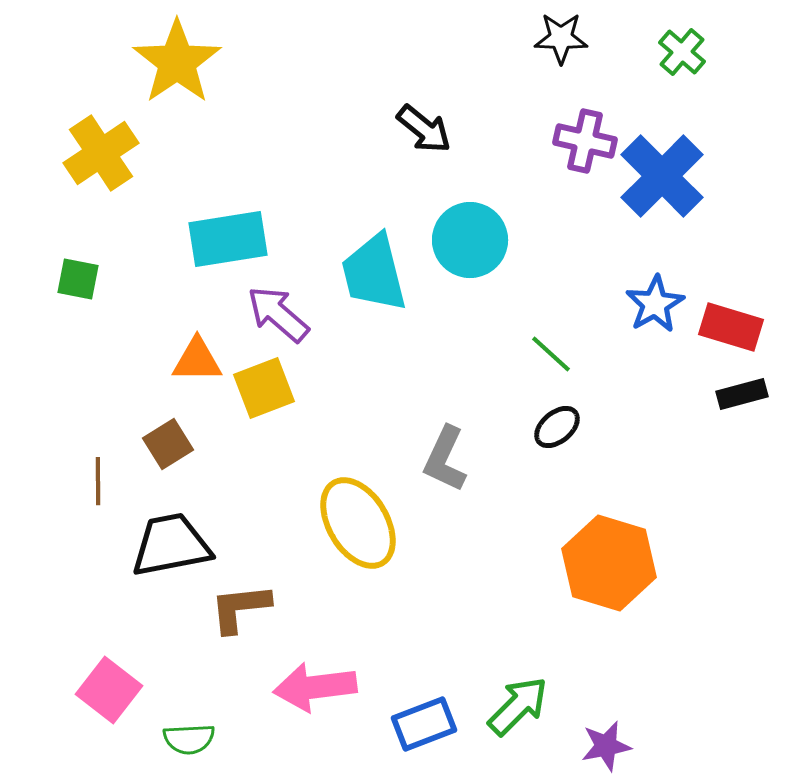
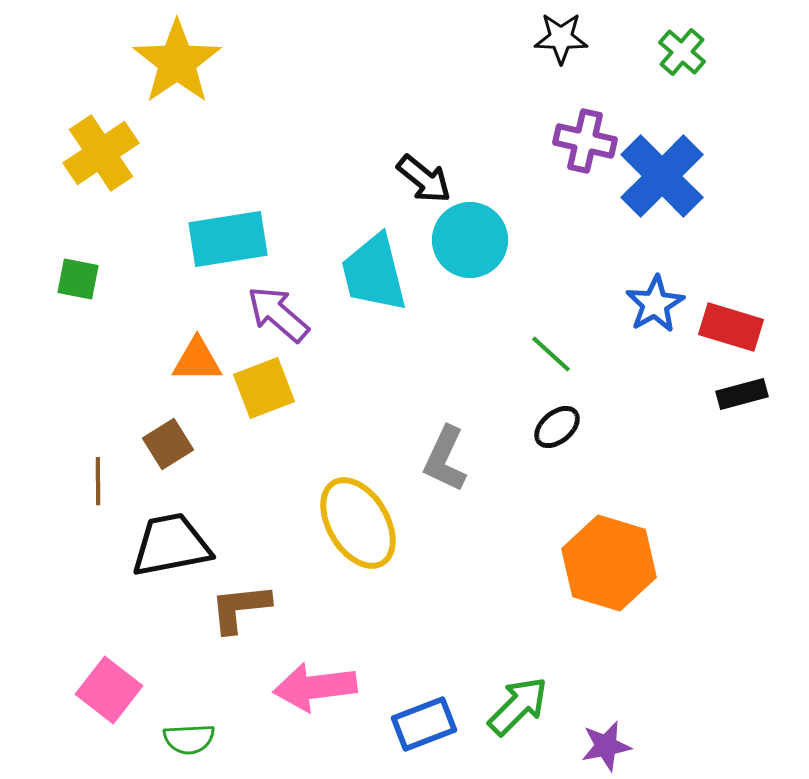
black arrow: moved 50 px down
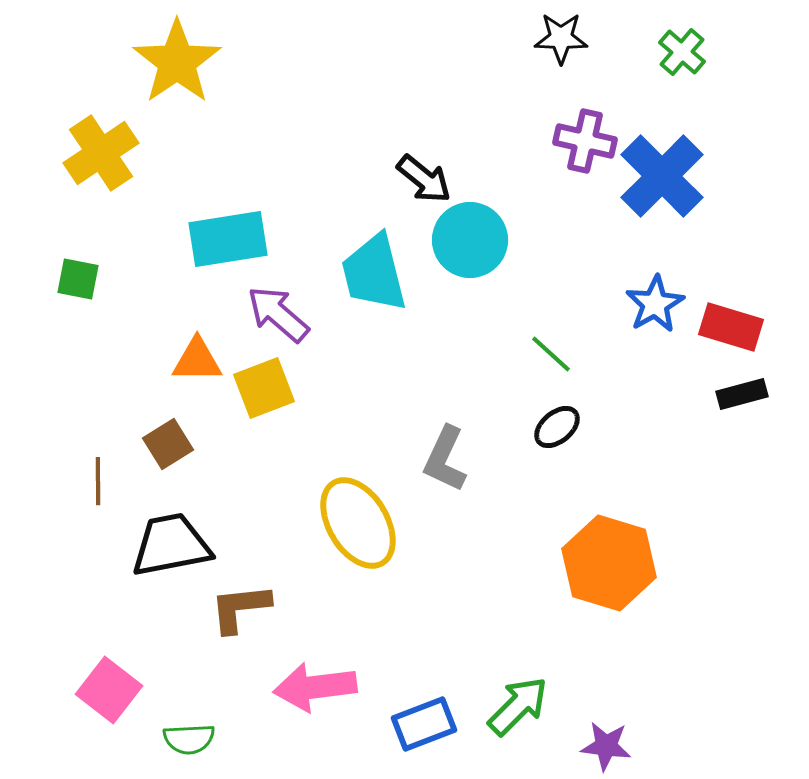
purple star: rotated 18 degrees clockwise
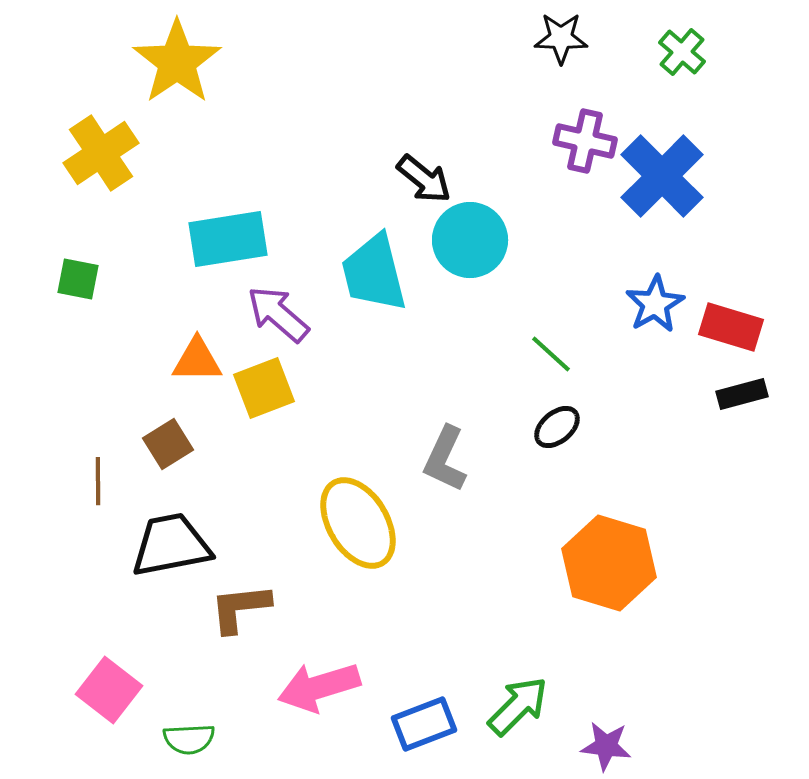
pink arrow: moved 4 px right; rotated 10 degrees counterclockwise
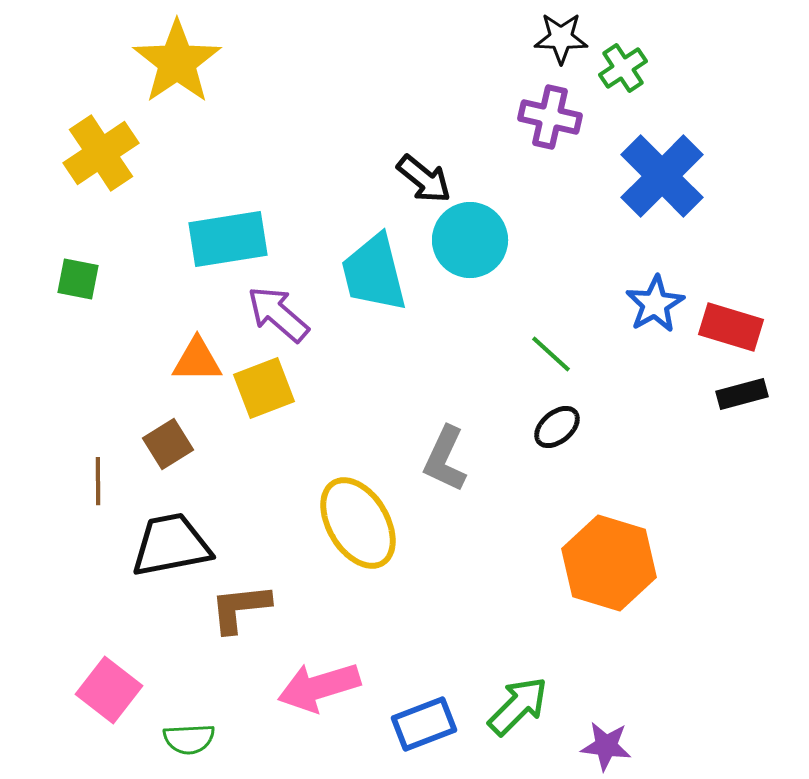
green cross: moved 59 px left, 16 px down; rotated 15 degrees clockwise
purple cross: moved 35 px left, 24 px up
